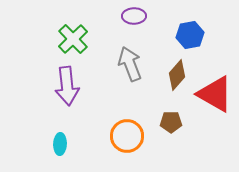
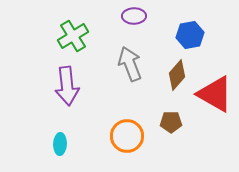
green cross: moved 3 px up; rotated 12 degrees clockwise
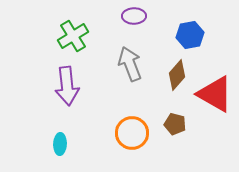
brown pentagon: moved 4 px right, 2 px down; rotated 15 degrees clockwise
orange circle: moved 5 px right, 3 px up
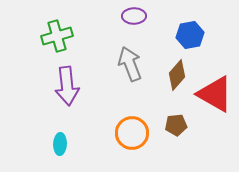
green cross: moved 16 px left; rotated 16 degrees clockwise
brown pentagon: moved 1 px right, 1 px down; rotated 20 degrees counterclockwise
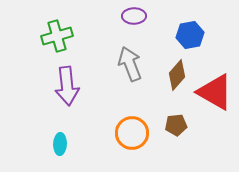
red triangle: moved 2 px up
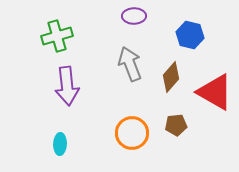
blue hexagon: rotated 24 degrees clockwise
brown diamond: moved 6 px left, 2 px down
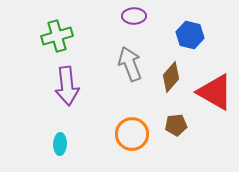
orange circle: moved 1 px down
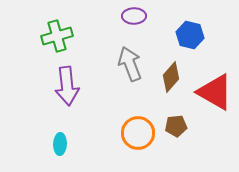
brown pentagon: moved 1 px down
orange circle: moved 6 px right, 1 px up
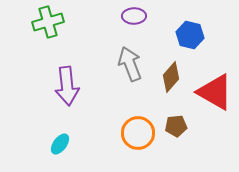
green cross: moved 9 px left, 14 px up
cyan ellipse: rotated 35 degrees clockwise
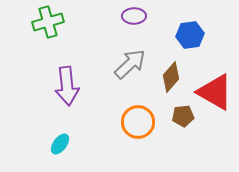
blue hexagon: rotated 20 degrees counterclockwise
gray arrow: rotated 68 degrees clockwise
brown pentagon: moved 7 px right, 10 px up
orange circle: moved 11 px up
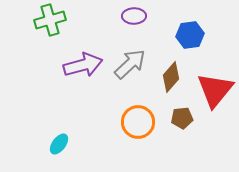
green cross: moved 2 px right, 2 px up
purple arrow: moved 16 px right, 21 px up; rotated 99 degrees counterclockwise
red triangle: moved 2 px up; rotated 39 degrees clockwise
brown pentagon: moved 1 px left, 2 px down
cyan ellipse: moved 1 px left
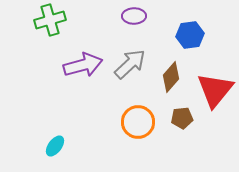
cyan ellipse: moved 4 px left, 2 px down
